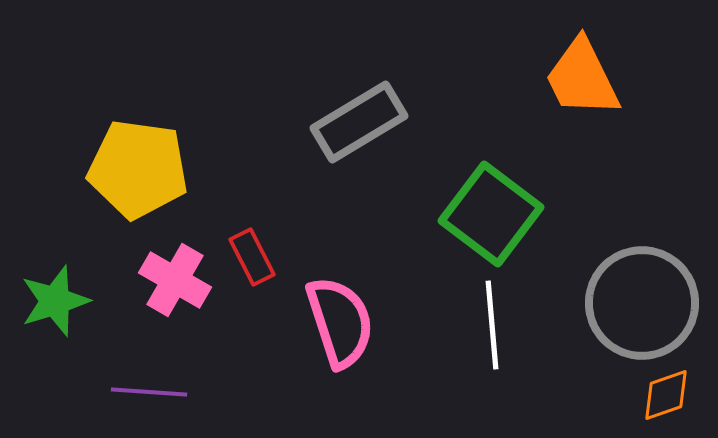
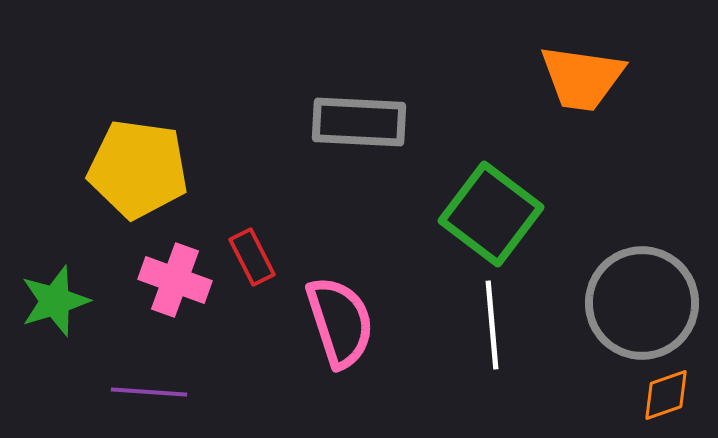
orange trapezoid: rotated 56 degrees counterclockwise
gray rectangle: rotated 34 degrees clockwise
pink cross: rotated 10 degrees counterclockwise
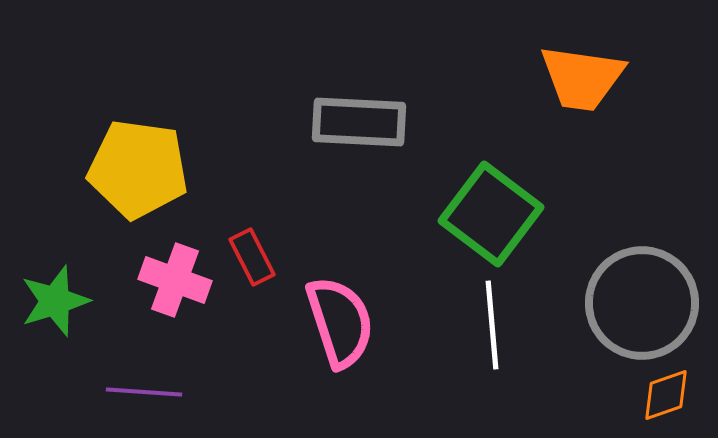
purple line: moved 5 px left
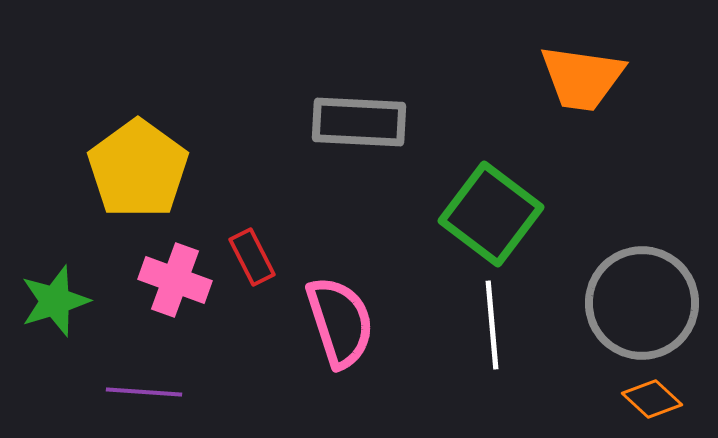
yellow pentagon: rotated 28 degrees clockwise
orange diamond: moved 14 px left, 4 px down; rotated 62 degrees clockwise
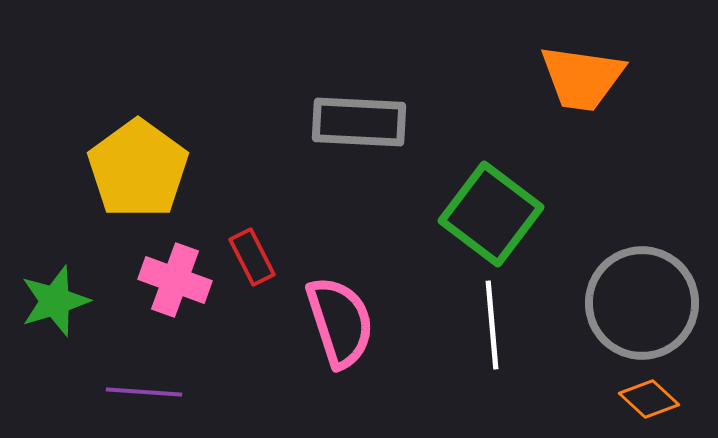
orange diamond: moved 3 px left
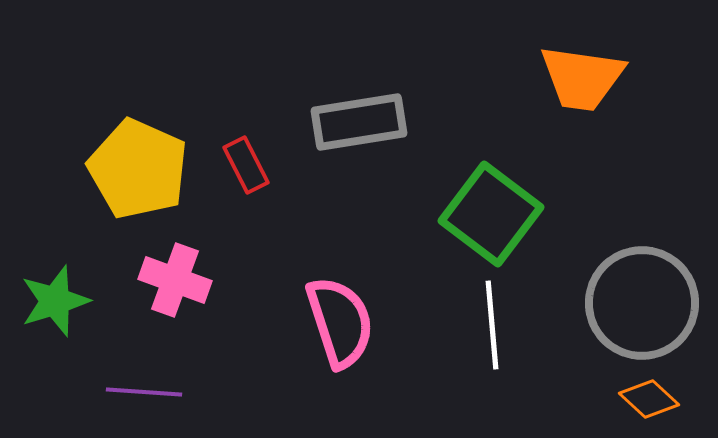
gray rectangle: rotated 12 degrees counterclockwise
yellow pentagon: rotated 12 degrees counterclockwise
red rectangle: moved 6 px left, 92 px up
